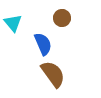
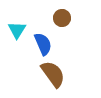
cyan triangle: moved 4 px right, 7 px down; rotated 12 degrees clockwise
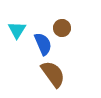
brown circle: moved 10 px down
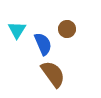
brown circle: moved 5 px right, 1 px down
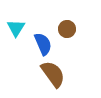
cyan triangle: moved 1 px left, 2 px up
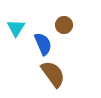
brown circle: moved 3 px left, 4 px up
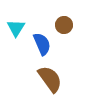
blue semicircle: moved 1 px left
brown semicircle: moved 3 px left, 5 px down
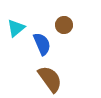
cyan triangle: rotated 18 degrees clockwise
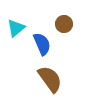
brown circle: moved 1 px up
